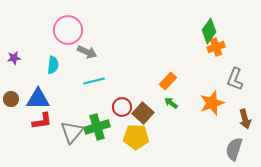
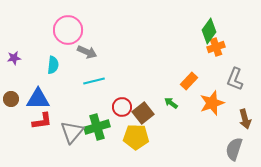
orange rectangle: moved 21 px right
brown square: rotated 10 degrees clockwise
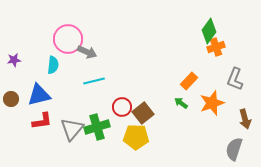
pink circle: moved 9 px down
purple star: moved 2 px down
blue triangle: moved 1 px right, 4 px up; rotated 15 degrees counterclockwise
green arrow: moved 10 px right
gray triangle: moved 3 px up
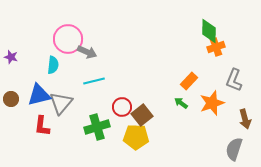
green diamond: rotated 35 degrees counterclockwise
purple star: moved 3 px left, 3 px up; rotated 24 degrees clockwise
gray L-shape: moved 1 px left, 1 px down
brown square: moved 1 px left, 2 px down
red L-shape: moved 5 px down; rotated 105 degrees clockwise
gray triangle: moved 11 px left, 26 px up
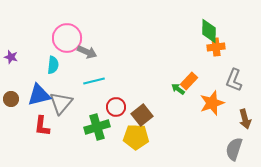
pink circle: moved 1 px left, 1 px up
orange cross: rotated 12 degrees clockwise
green arrow: moved 3 px left, 14 px up
red circle: moved 6 px left
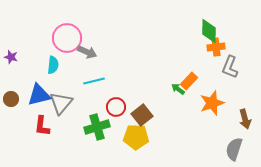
gray L-shape: moved 4 px left, 13 px up
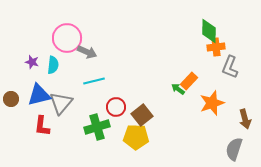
purple star: moved 21 px right, 5 px down
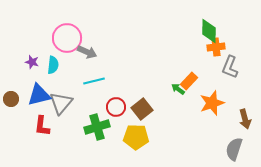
brown square: moved 6 px up
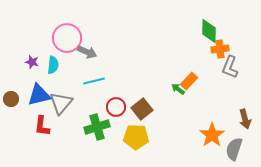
orange cross: moved 4 px right, 2 px down
orange star: moved 32 px down; rotated 15 degrees counterclockwise
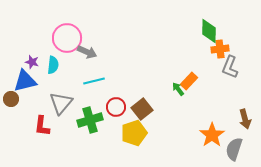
green arrow: rotated 16 degrees clockwise
blue triangle: moved 14 px left, 14 px up
green cross: moved 7 px left, 7 px up
yellow pentagon: moved 2 px left, 4 px up; rotated 20 degrees counterclockwise
